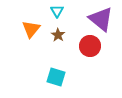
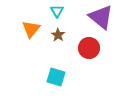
purple triangle: moved 2 px up
red circle: moved 1 px left, 2 px down
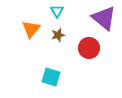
purple triangle: moved 3 px right, 1 px down
brown star: rotated 24 degrees clockwise
cyan square: moved 5 px left
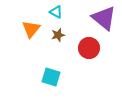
cyan triangle: moved 1 px left, 1 px down; rotated 32 degrees counterclockwise
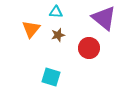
cyan triangle: rotated 24 degrees counterclockwise
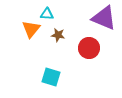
cyan triangle: moved 9 px left, 2 px down
purple triangle: rotated 16 degrees counterclockwise
brown star: rotated 24 degrees clockwise
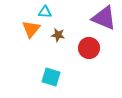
cyan triangle: moved 2 px left, 2 px up
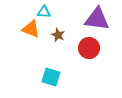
cyan triangle: moved 1 px left
purple triangle: moved 7 px left, 1 px down; rotated 16 degrees counterclockwise
orange triangle: rotated 48 degrees counterclockwise
brown star: rotated 16 degrees clockwise
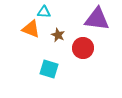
red circle: moved 6 px left
cyan square: moved 2 px left, 8 px up
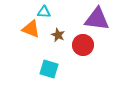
red circle: moved 3 px up
